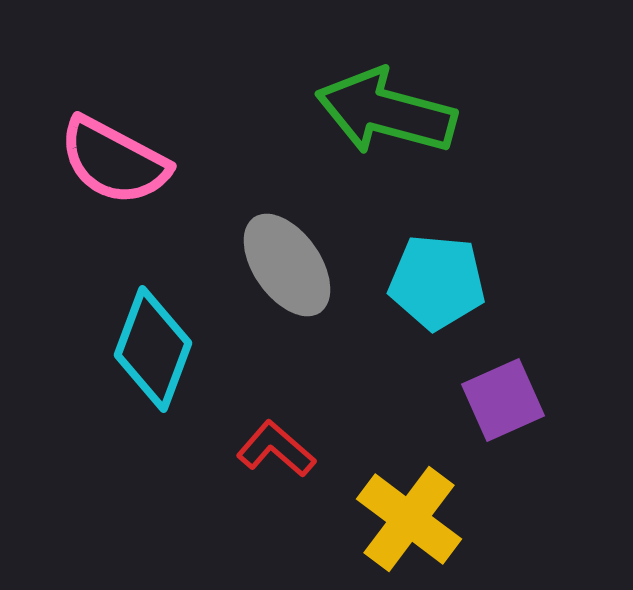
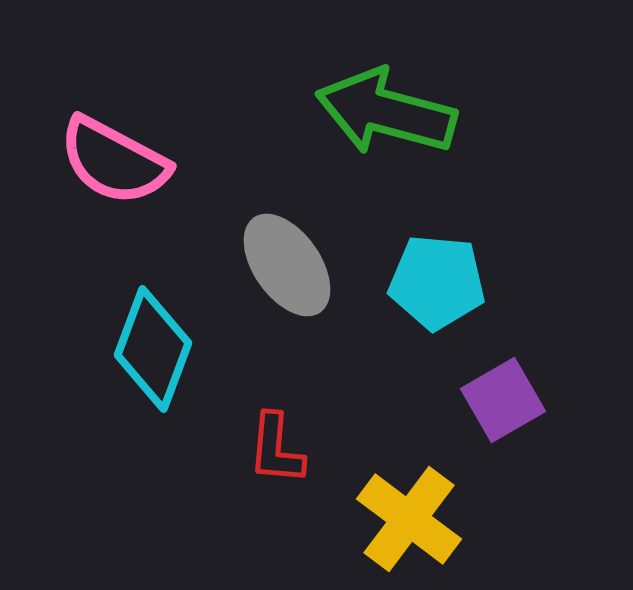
purple square: rotated 6 degrees counterclockwise
red L-shape: rotated 126 degrees counterclockwise
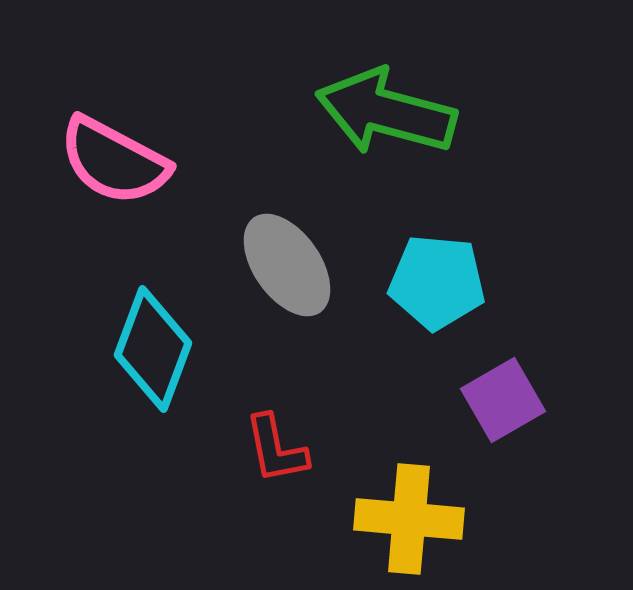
red L-shape: rotated 16 degrees counterclockwise
yellow cross: rotated 32 degrees counterclockwise
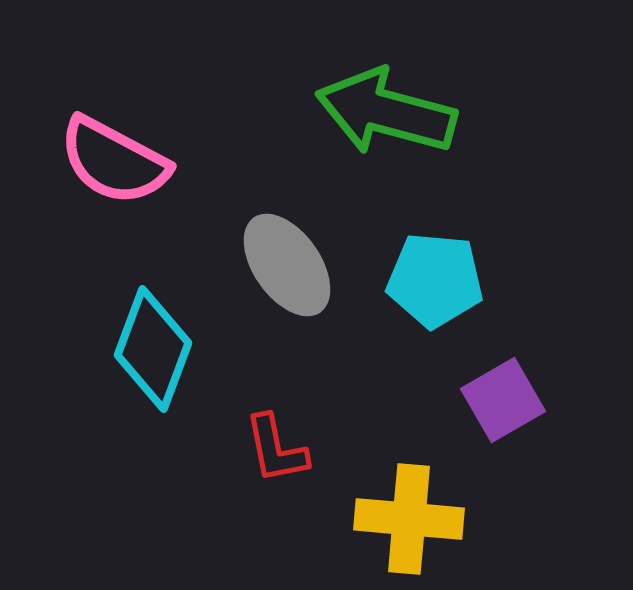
cyan pentagon: moved 2 px left, 2 px up
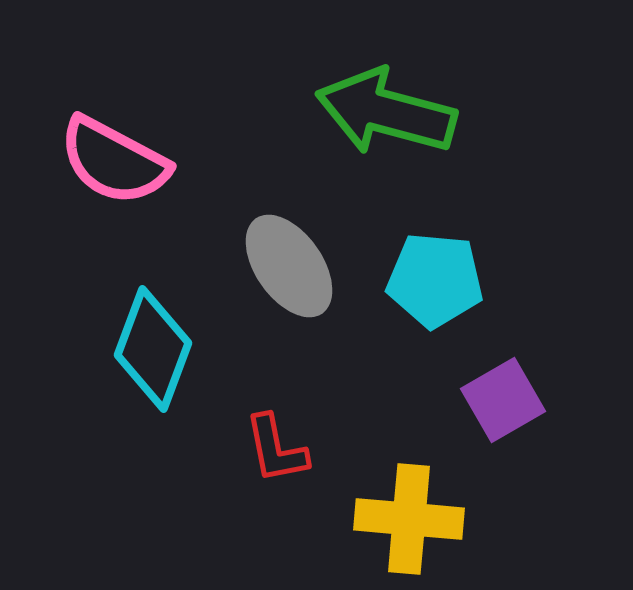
gray ellipse: moved 2 px right, 1 px down
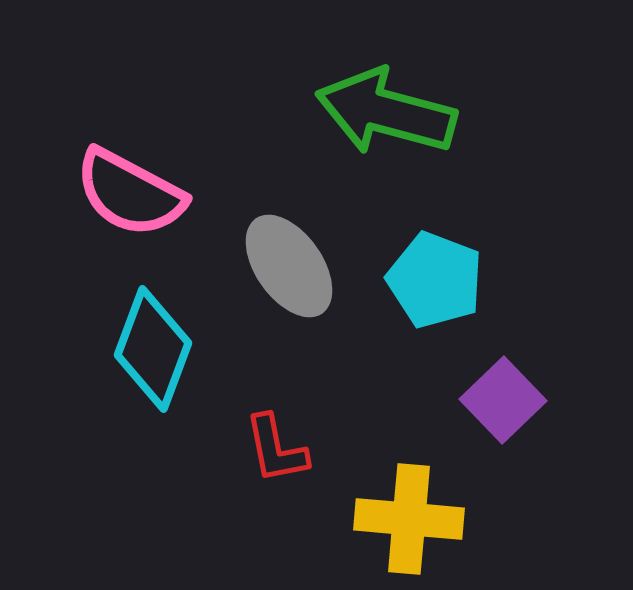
pink semicircle: moved 16 px right, 32 px down
cyan pentagon: rotated 16 degrees clockwise
purple square: rotated 14 degrees counterclockwise
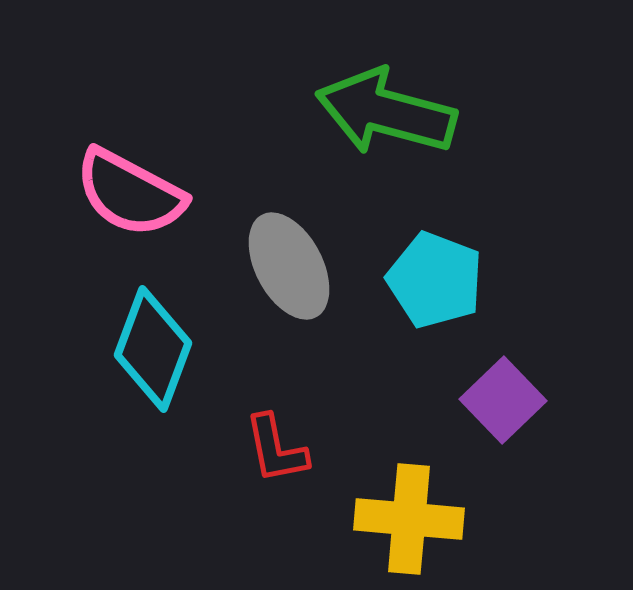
gray ellipse: rotated 7 degrees clockwise
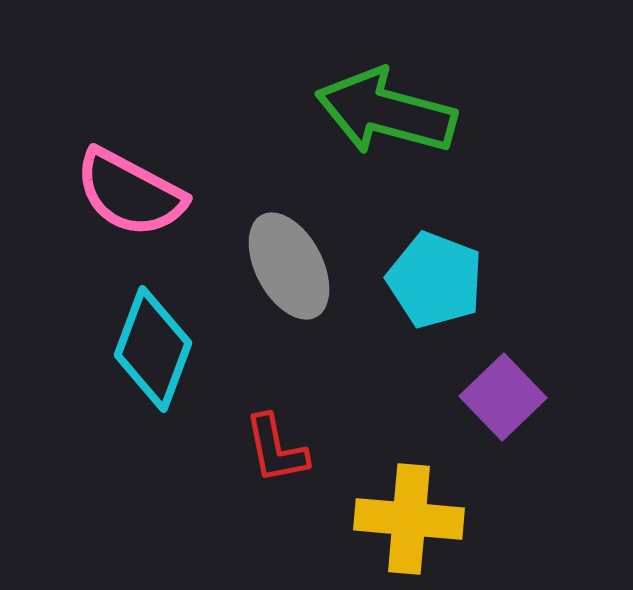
purple square: moved 3 px up
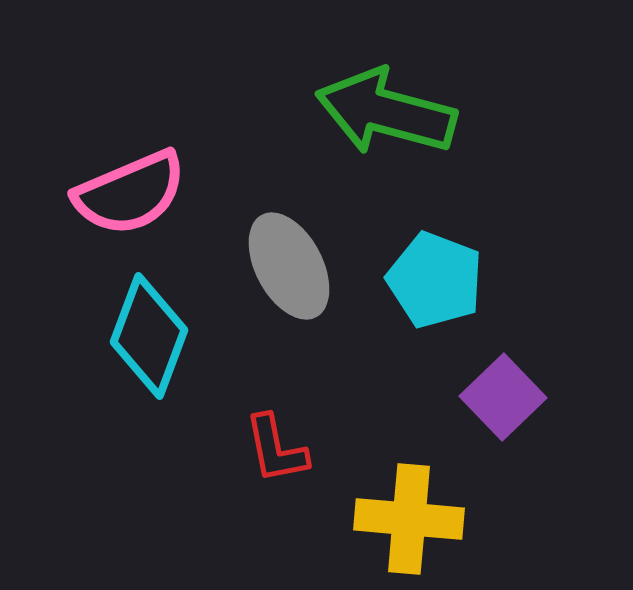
pink semicircle: rotated 51 degrees counterclockwise
cyan diamond: moved 4 px left, 13 px up
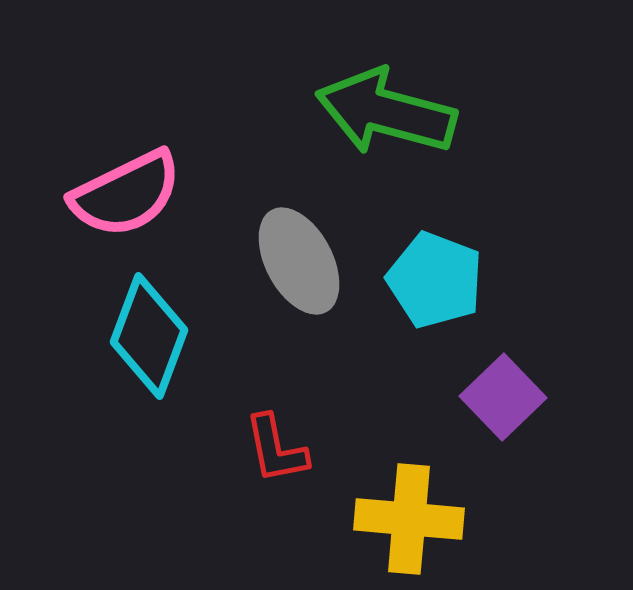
pink semicircle: moved 4 px left, 1 px down; rotated 3 degrees counterclockwise
gray ellipse: moved 10 px right, 5 px up
